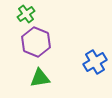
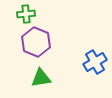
green cross: rotated 30 degrees clockwise
green triangle: moved 1 px right
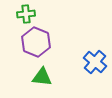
blue cross: rotated 20 degrees counterclockwise
green triangle: moved 1 px right, 1 px up; rotated 15 degrees clockwise
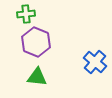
green triangle: moved 5 px left
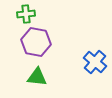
purple hexagon: rotated 12 degrees counterclockwise
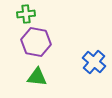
blue cross: moved 1 px left
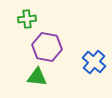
green cross: moved 1 px right, 5 px down
purple hexagon: moved 11 px right, 5 px down
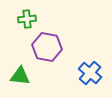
blue cross: moved 4 px left, 11 px down
green triangle: moved 17 px left, 1 px up
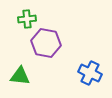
purple hexagon: moved 1 px left, 4 px up
blue cross: rotated 15 degrees counterclockwise
